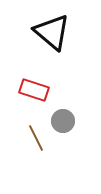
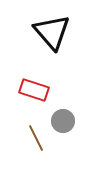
black triangle: rotated 9 degrees clockwise
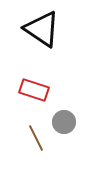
black triangle: moved 10 px left, 3 px up; rotated 15 degrees counterclockwise
gray circle: moved 1 px right, 1 px down
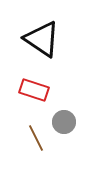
black triangle: moved 10 px down
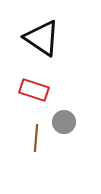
black triangle: moved 1 px up
brown line: rotated 32 degrees clockwise
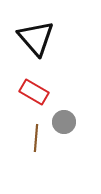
black triangle: moved 6 px left; rotated 15 degrees clockwise
red rectangle: moved 2 px down; rotated 12 degrees clockwise
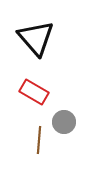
brown line: moved 3 px right, 2 px down
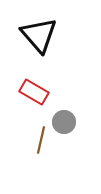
black triangle: moved 3 px right, 3 px up
brown line: moved 2 px right; rotated 8 degrees clockwise
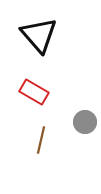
gray circle: moved 21 px right
